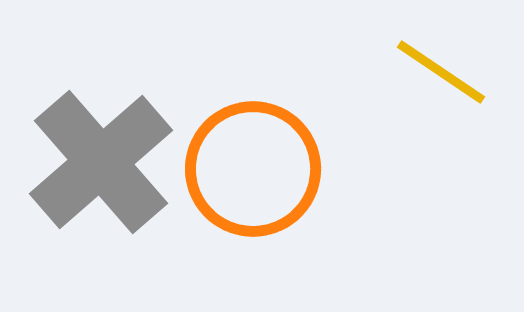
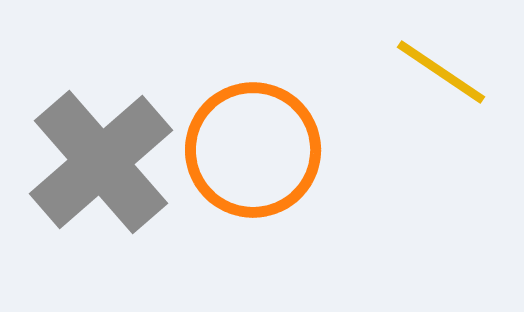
orange circle: moved 19 px up
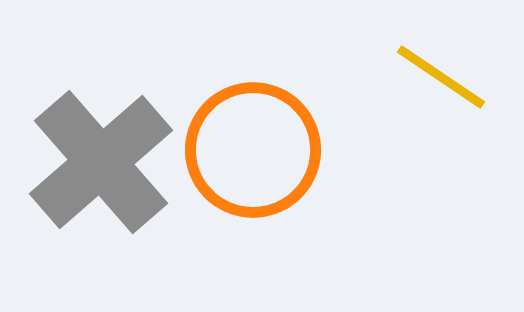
yellow line: moved 5 px down
